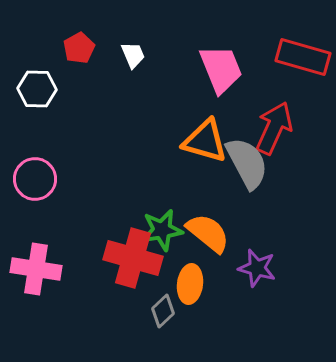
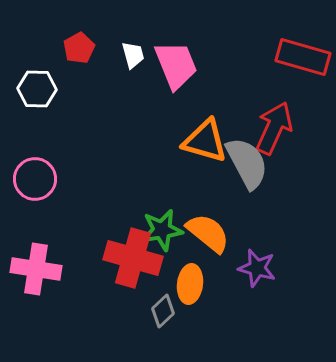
white trapezoid: rotated 8 degrees clockwise
pink trapezoid: moved 45 px left, 4 px up
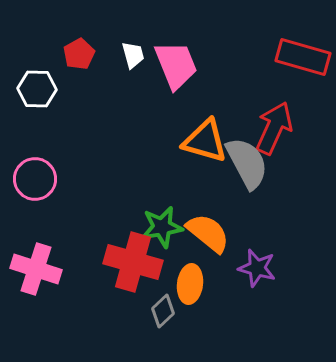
red pentagon: moved 6 px down
green star: moved 3 px up
red cross: moved 4 px down
pink cross: rotated 9 degrees clockwise
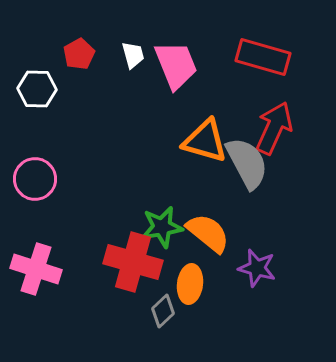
red rectangle: moved 40 px left
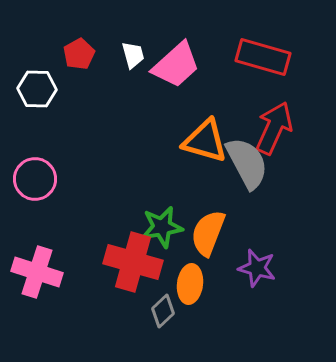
pink trapezoid: rotated 70 degrees clockwise
orange semicircle: rotated 108 degrees counterclockwise
pink cross: moved 1 px right, 3 px down
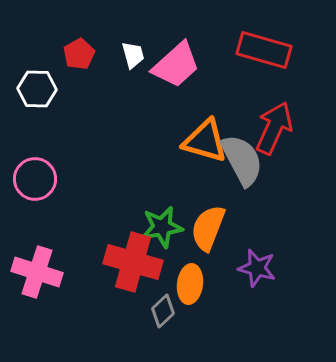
red rectangle: moved 1 px right, 7 px up
gray semicircle: moved 5 px left, 3 px up
orange semicircle: moved 5 px up
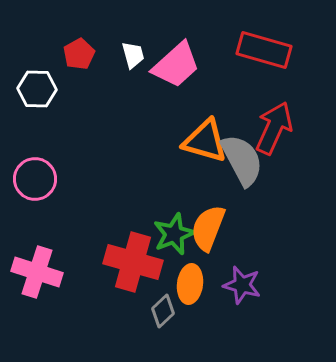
green star: moved 12 px right, 7 px down; rotated 12 degrees counterclockwise
purple star: moved 15 px left, 17 px down
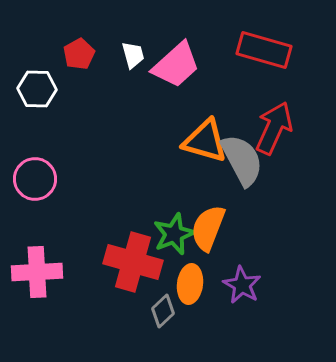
pink cross: rotated 21 degrees counterclockwise
purple star: rotated 15 degrees clockwise
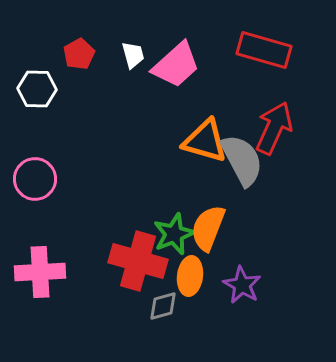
red cross: moved 5 px right, 1 px up
pink cross: moved 3 px right
orange ellipse: moved 8 px up
gray diamond: moved 5 px up; rotated 28 degrees clockwise
